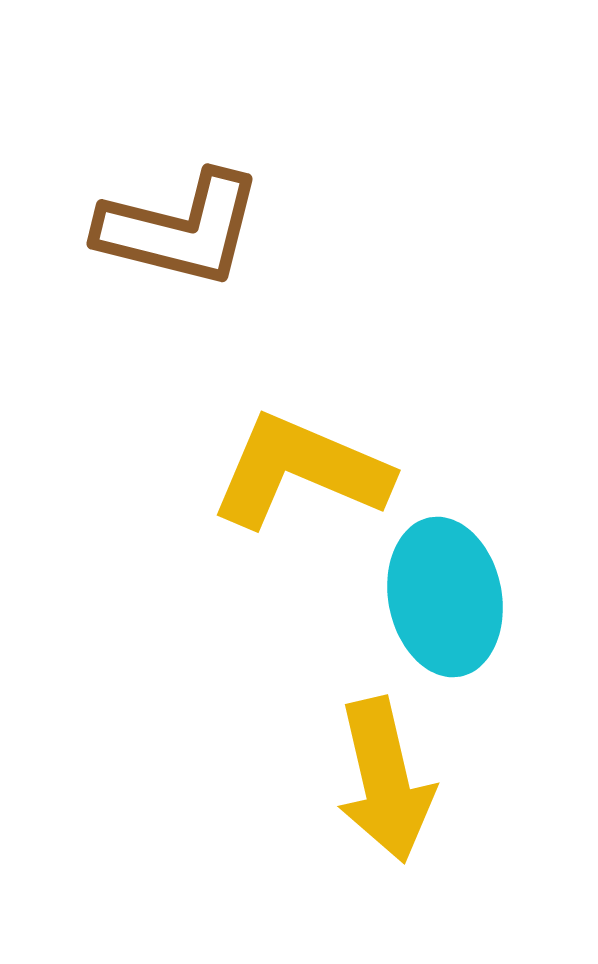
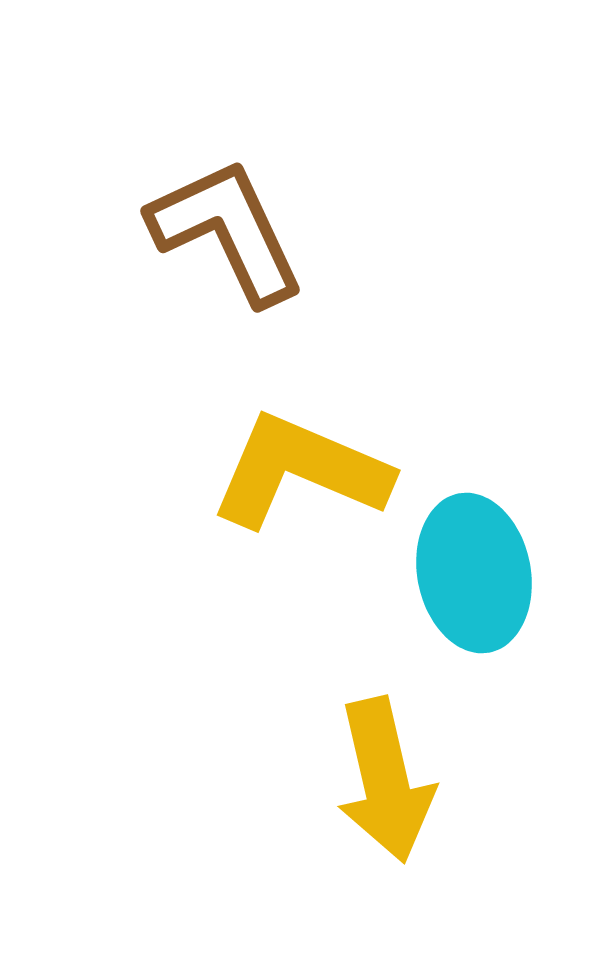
brown L-shape: moved 47 px right, 2 px down; rotated 129 degrees counterclockwise
cyan ellipse: moved 29 px right, 24 px up
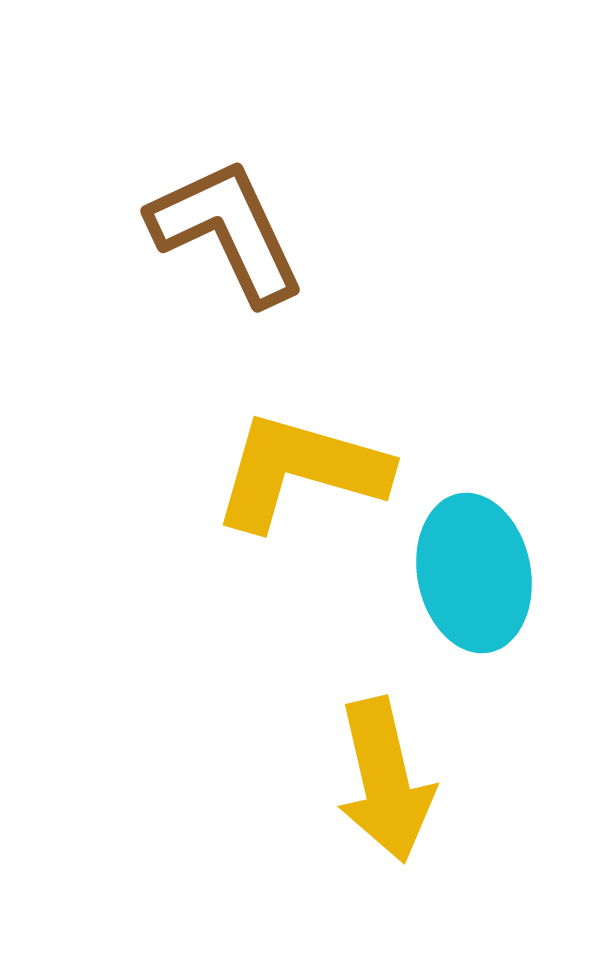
yellow L-shape: rotated 7 degrees counterclockwise
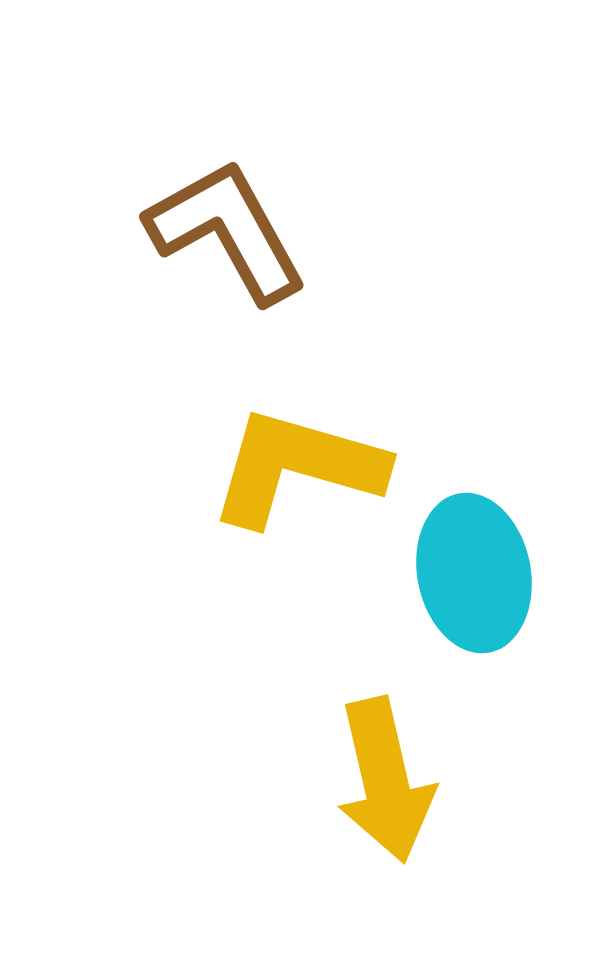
brown L-shape: rotated 4 degrees counterclockwise
yellow L-shape: moved 3 px left, 4 px up
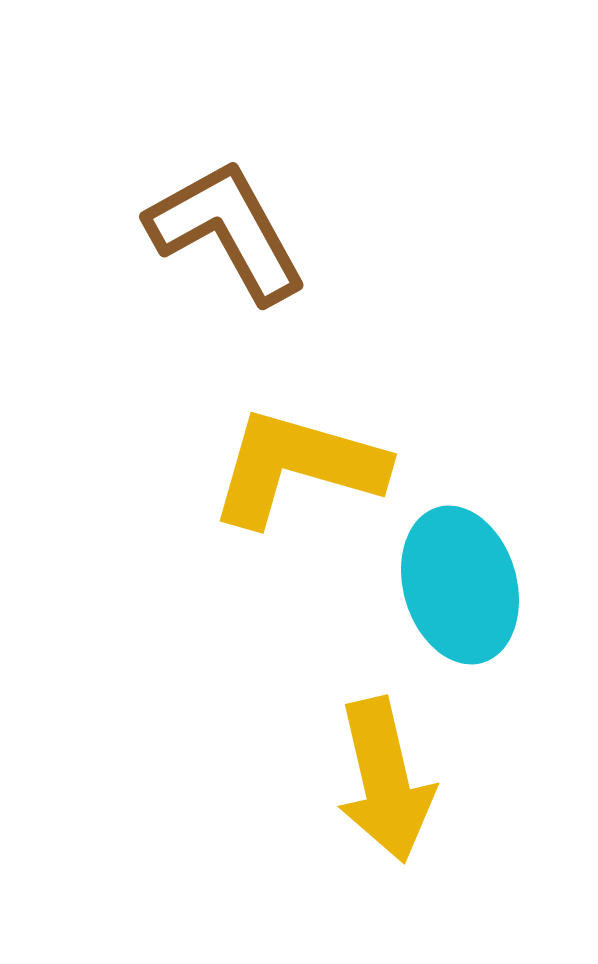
cyan ellipse: moved 14 px left, 12 px down; rotated 5 degrees counterclockwise
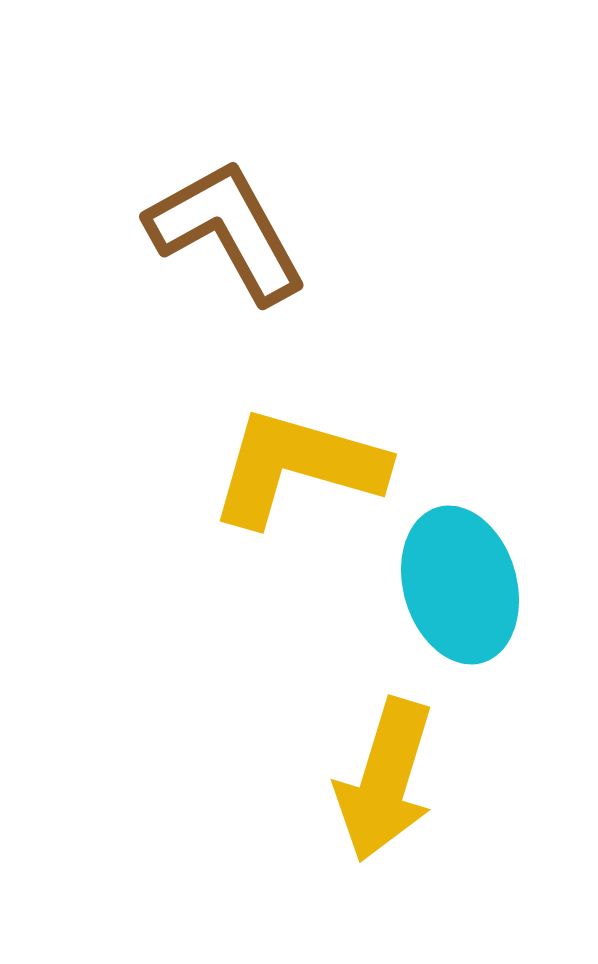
yellow arrow: rotated 30 degrees clockwise
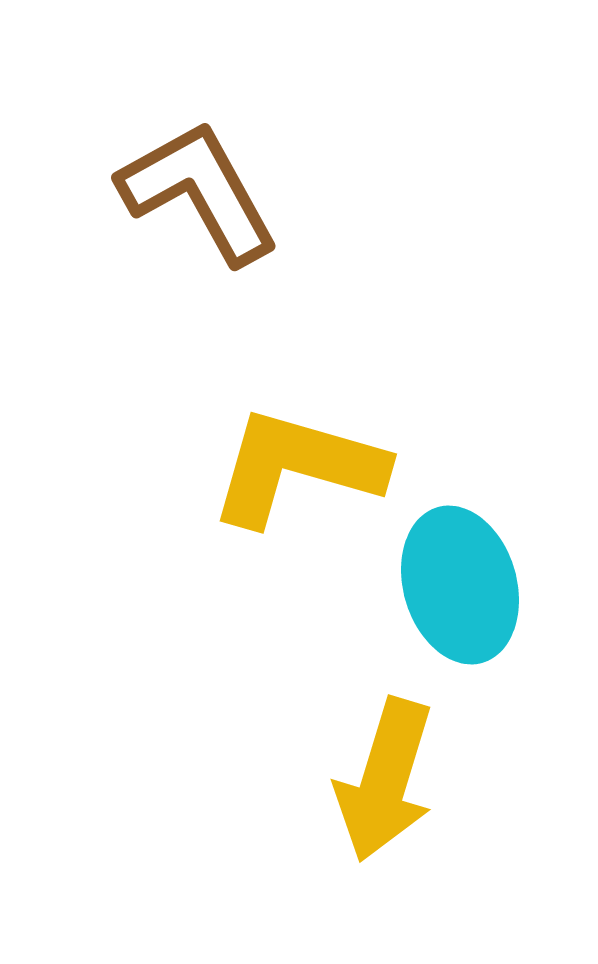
brown L-shape: moved 28 px left, 39 px up
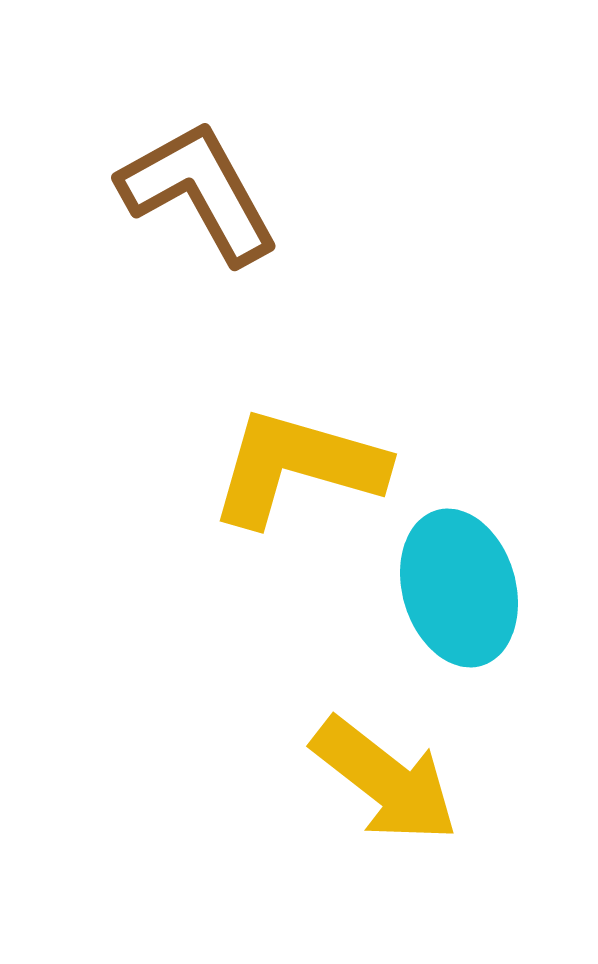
cyan ellipse: moved 1 px left, 3 px down
yellow arrow: rotated 69 degrees counterclockwise
